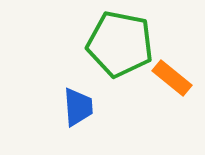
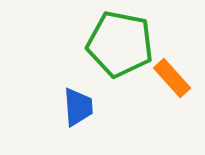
orange rectangle: rotated 9 degrees clockwise
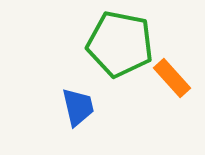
blue trapezoid: rotated 9 degrees counterclockwise
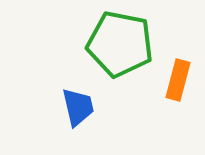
orange rectangle: moved 6 px right, 2 px down; rotated 57 degrees clockwise
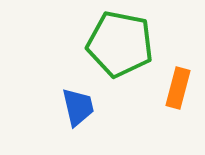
orange rectangle: moved 8 px down
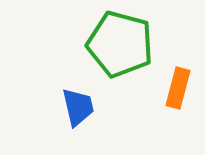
green pentagon: rotated 4 degrees clockwise
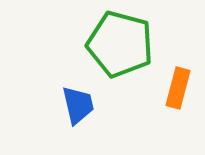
blue trapezoid: moved 2 px up
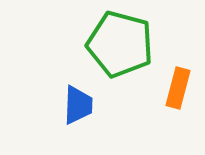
blue trapezoid: rotated 15 degrees clockwise
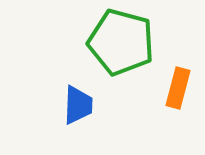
green pentagon: moved 1 px right, 2 px up
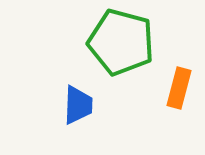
orange rectangle: moved 1 px right
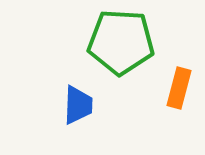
green pentagon: rotated 12 degrees counterclockwise
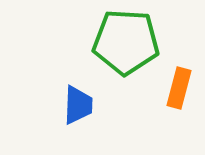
green pentagon: moved 5 px right
